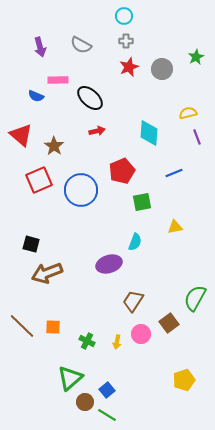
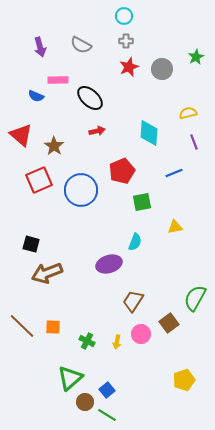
purple line: moved 3 px left, 5 px down
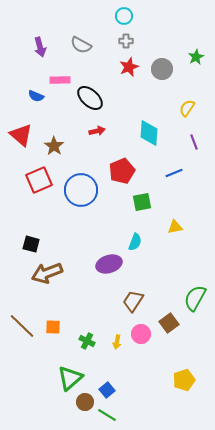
pink rectangle: moved 2 px right
yellow semicircle: moved 1 px left, 5 px up; rotated 42 degrees counterclockwise
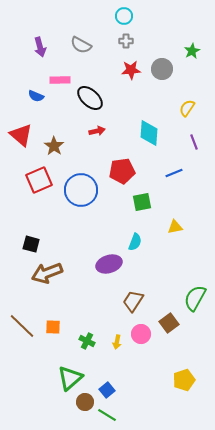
green star: moved 4 px left, 6 px up
red star: moved 2 px right, 3 px down; rotated 18 degrees clockwise
red pentagon: rotated 15 degrees clockwise
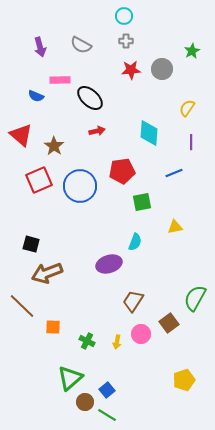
purple line: moved 3 px left; rotated 21 degrees clockwise
blue circle: moved 1 px left, 4 px up
brown line: moved 20 px up
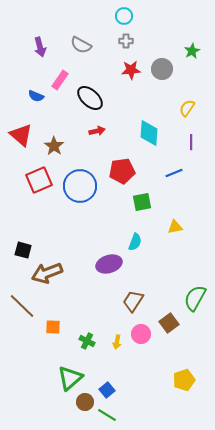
pink rectangle: rotated 54 degrees counterclockwise
black square: moved 8 px left, 6 px down
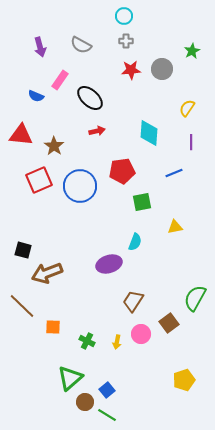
red triangle: rotated 35 degrees counterclockwise
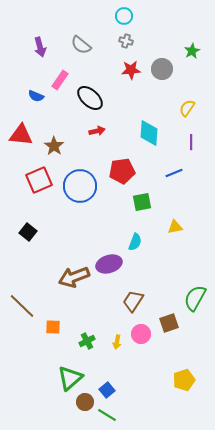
gray cross: rotated 16 degrees clockwise
gray semicircle: rotated 10 degrees clockwise
black square: moved 5 px right, 18 px up; rotated 24 degrees clockwise
brown arrow: moved 27 px right, 4 px down
brown square: rotated 18 degrees clockwise
green cross: rotated 35 degrees clockwise
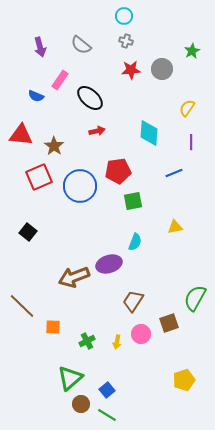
red pentagon: moved 4 px left
red square: moved 3 px up
green square: moved 9 px left, 1 px up
brown circle: moved 4 px left, 2 px down
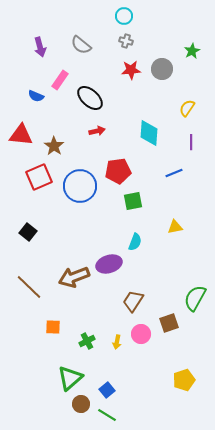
brown line: moved 7 px right, 19 px up
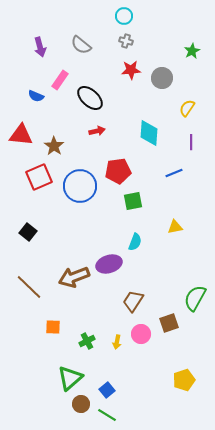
gray circle: moved 9 px down
